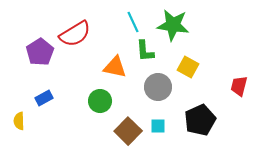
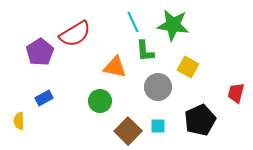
red trapezoid: moved 3 px left, 7 px down
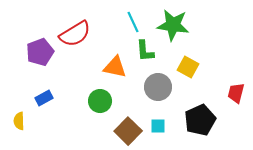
purple pentagon: rotated 12 degrees clockwise
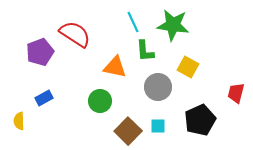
red semicircle: rotated 116 degrees counterclockwise
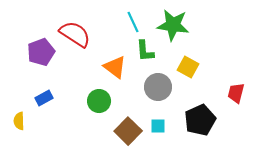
purple pentagon: moved 1 px right
orange triangle: rotated 25 degrees clockwise
green circle: moved 1 px left
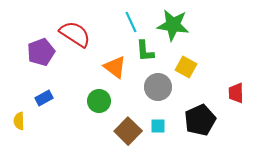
cyan line: moved 2 px left
yellow square: moved 2 px left
red trapezoid: rotated 15 degrees counterclockwise
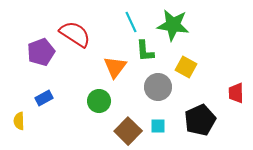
orange triangle: rotated 30 degrees clockwise
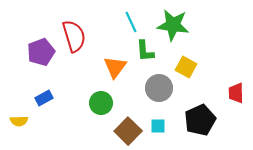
red semicircle: moved 1 px left, 2 px down; rotated 40 degrees clockwise
gray circle: moved 1 px right, 1 px down
green circle: moved 2 px right, 2 px down
yellow semicircle: rotated 90 degrees counterclockwise
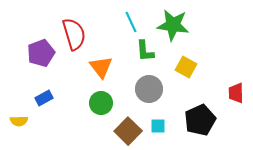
red semicircle: moved 2 px up
purple pentagon: moved 1 px down
orange triangle: moved 14 px left; rotated 15 degrees counterclockwise
gray circle: moved 10 px left, 1 px down
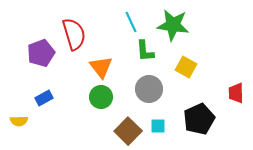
green circle: moved 6 px up
black pentagon: moved 1 px left, 1 px up
